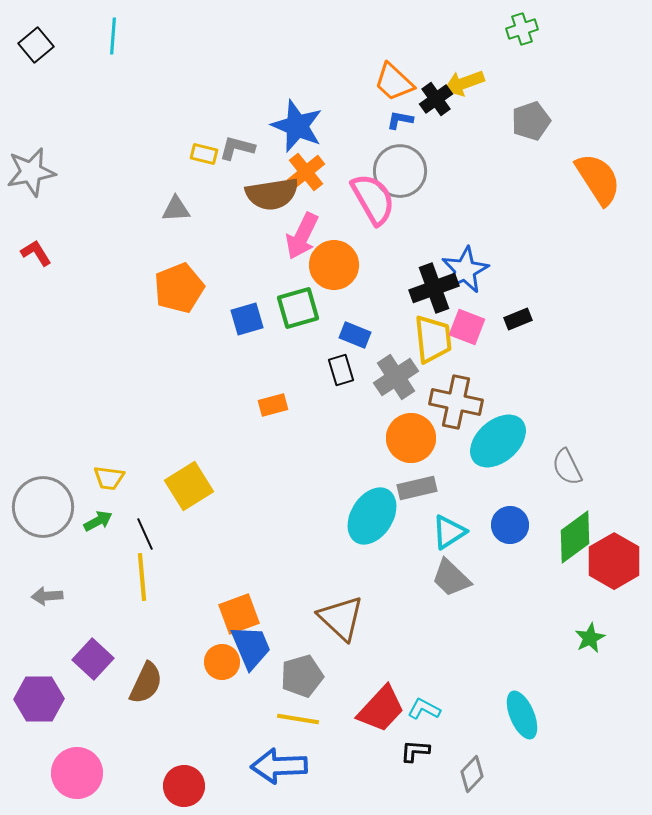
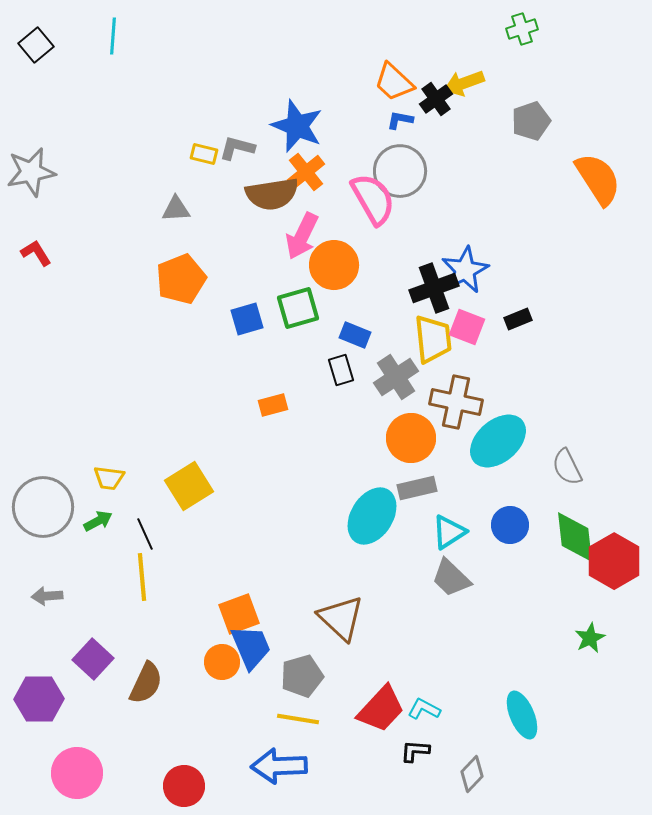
orange pentagon at (179, 288): moved 2 px right, 9 px up
green diamond at (575, 537): rotated 60 degrees counterclockwise
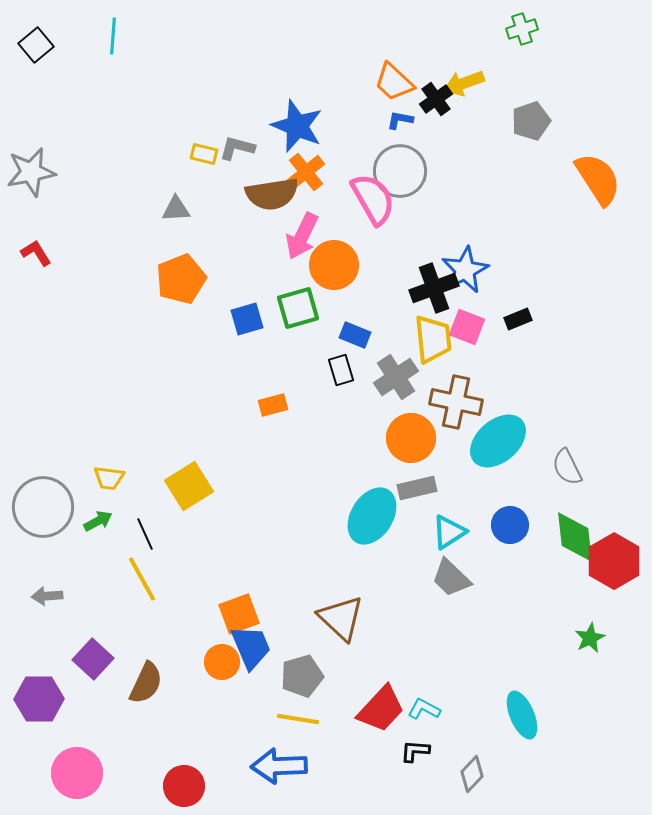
yellow line at (142, 577): moved 2 px down; rotated 24 degrees counterclockwise
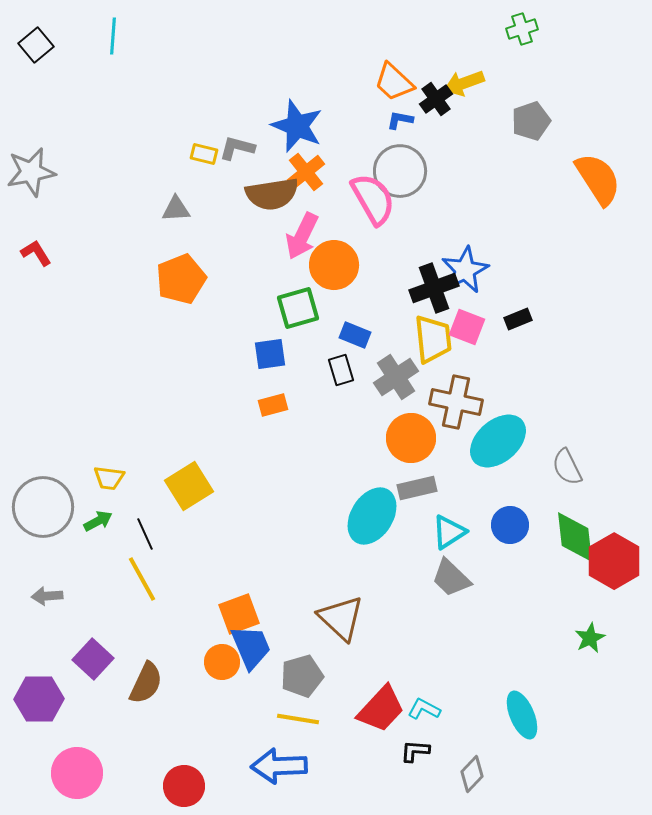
blue square at (247, 319): moved 23 px right, 35 px down; rotated 8 degrees clockwise
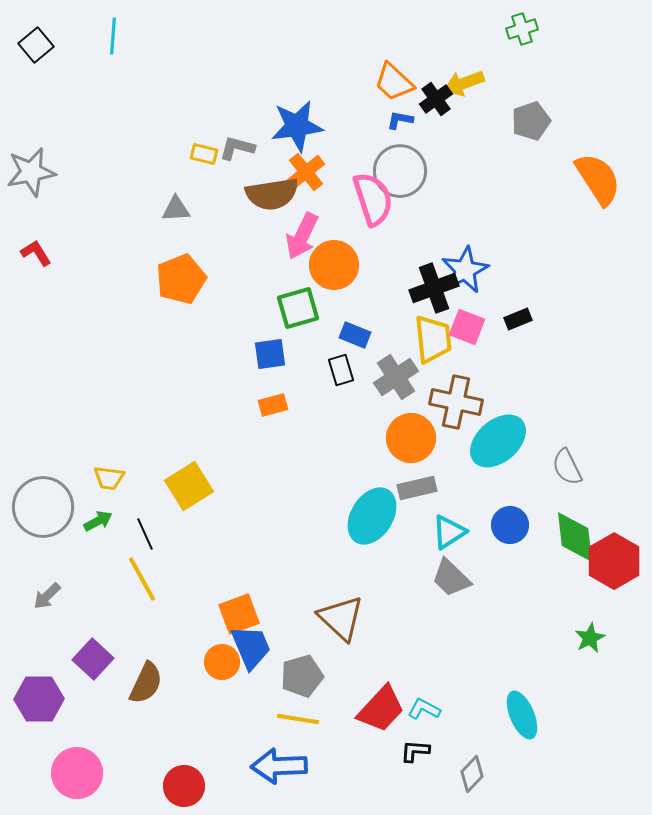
blue star at (297, 126): rotated 30 degrees counterclockwise
pink semicircle at (373, 199): rotated 12 degrees clockwise
gray arrow at (47, 596): rotated 40 degrees counterclockwise
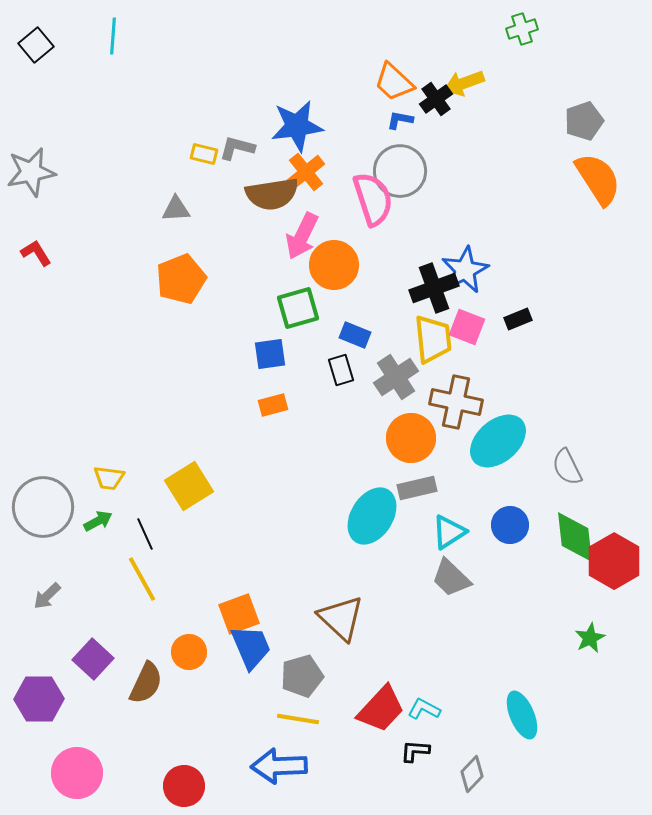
gray pentagon at (531, 121): moved 53 px right
orange circle at (222, 662): moved 33 px left, 10 px up
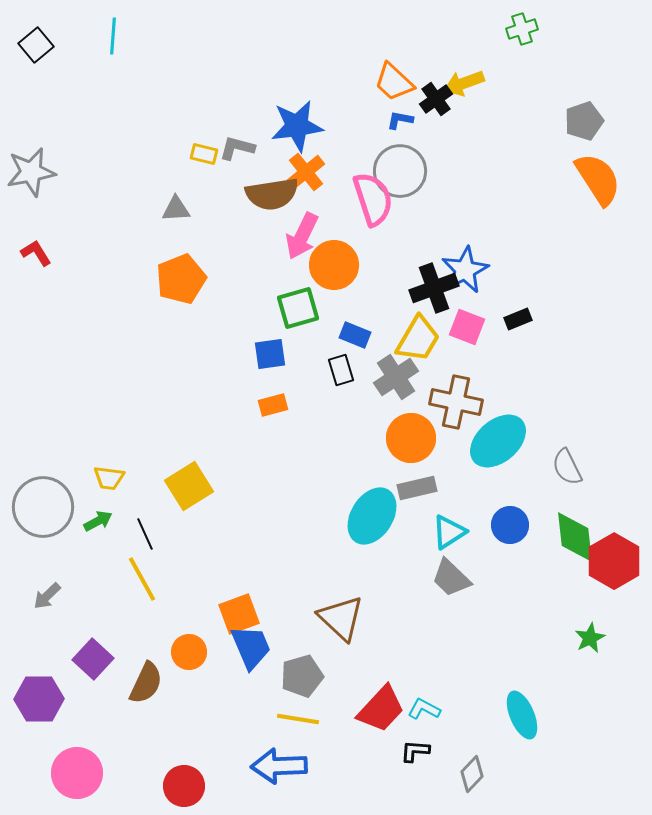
yellow trapezoid at (433, 339): moved 15 px left; rotated 36 degrees clockwise
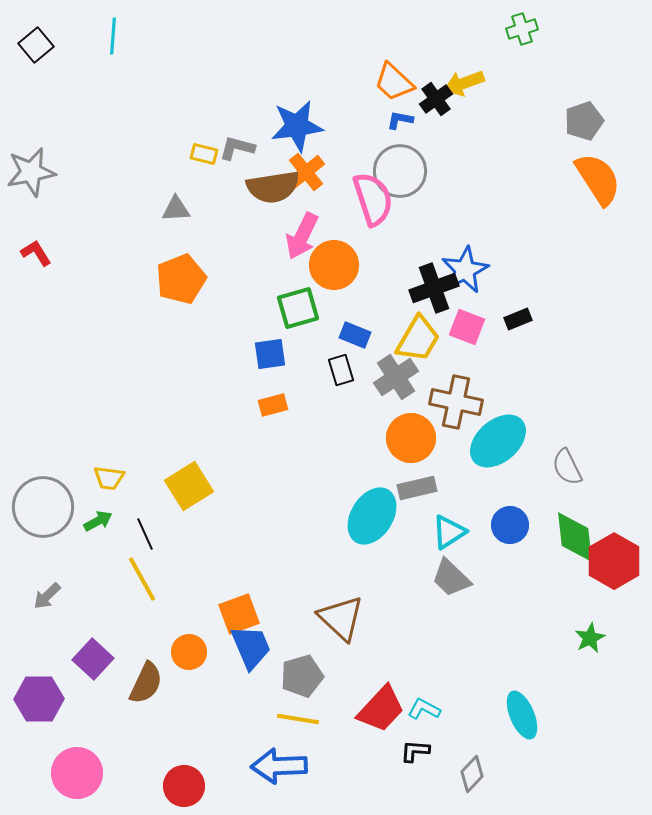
brown semicircle at (272, 194): moved 1 px right, 7 px up
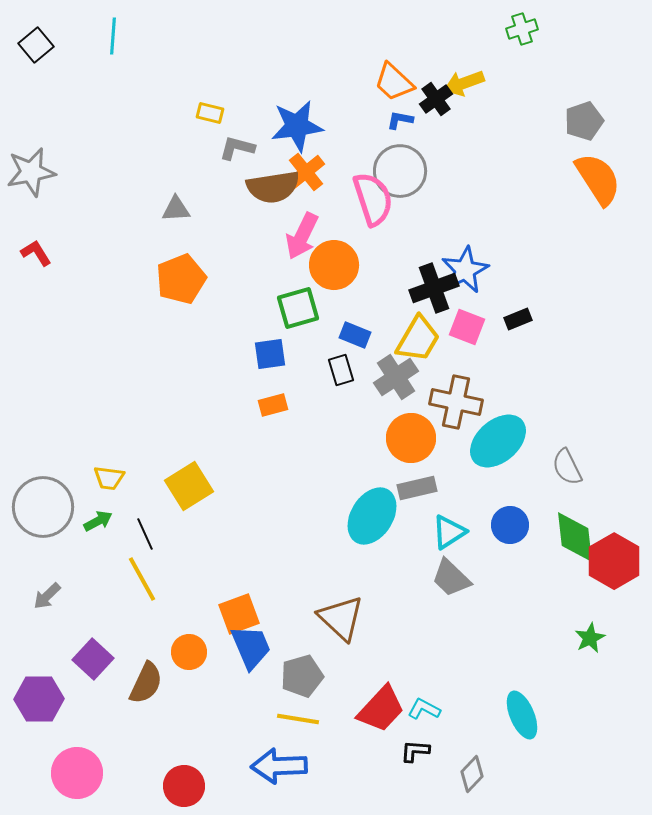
yellow rectangle at (204, 154): moved 6 px right, 41 px up
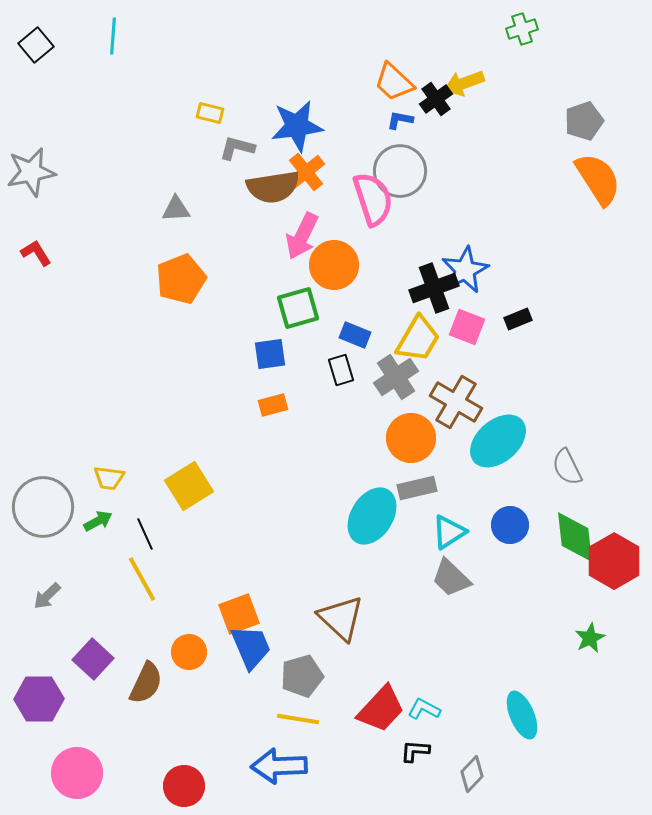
brown cross at (456, 402): rotated 18 degrees clockwise
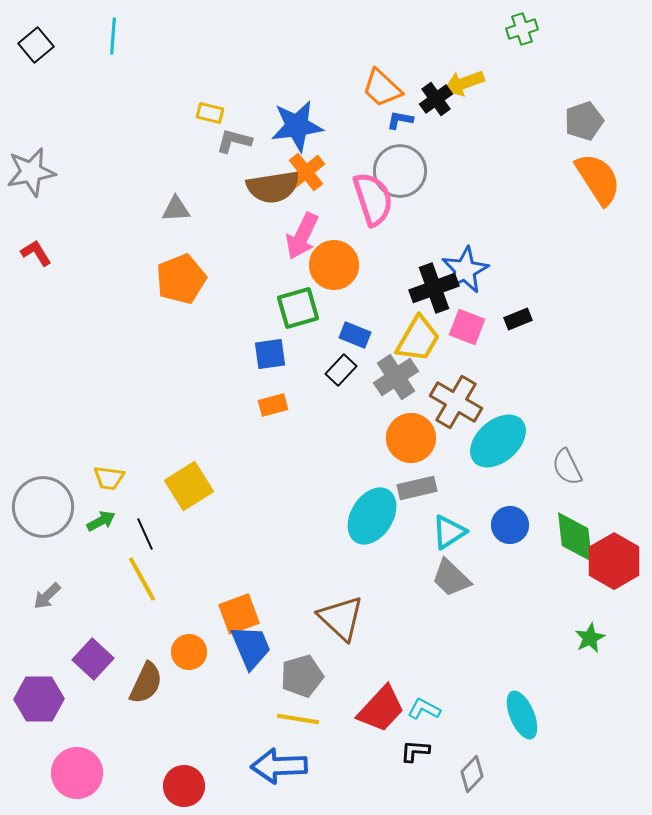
orange trapezoid at (394, 82): moved 12 px left, 6 px down
gray L-shape at (237, 148): moved 3 px left, 7 px up
black rectangle at (341, 370): rotated 60 degrees clockwise
green arrow at (98, 521): moved 3 px right
